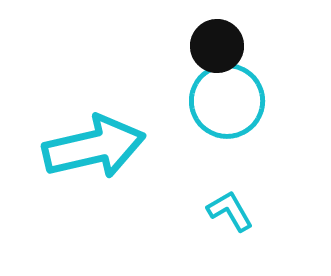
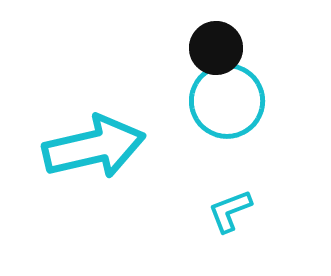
black circle: moved 1 px left, 2 px down
cyan L-shape: rotated 81 degrees counterclockwise
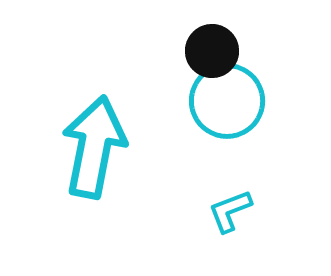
black circle: moved 4 px left, 3 px down
cyan arrow: rotated 66 degrees counterclockwise
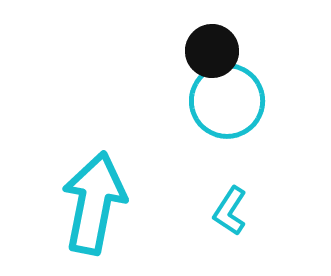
cyan arrow: moved 56 px down
cyan L-shape: rotated 36 degrees counterclockwise
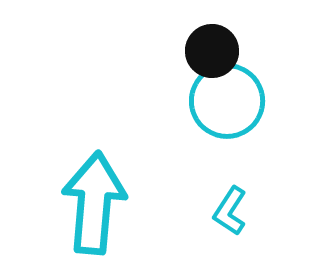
cyan arrow: rotated 6 degrees counterclockwise
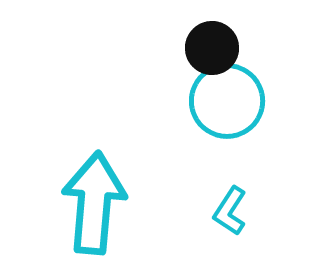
black circle: moved 3 px up
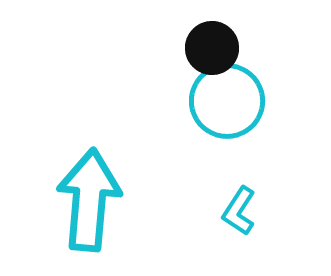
cyan arrow: moved 5 px left, 3 px up
cyan L-shape: moved 9 px right
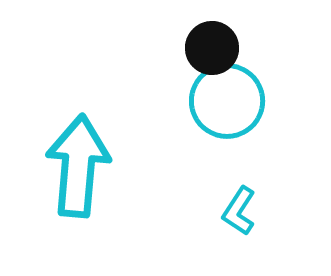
cyan arrow: moved 11 px left, 34 px up
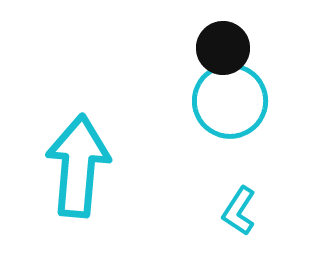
black circle: moved 11 px right
cyan circle: moved 3 px right
